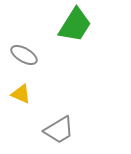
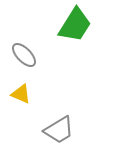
gray ellipse: rotated 16 degrees clockwise
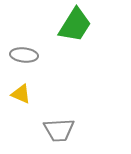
gray ellipse: rotated 40 degrees counterclockwise
gray trapezoid: rotated 28 degrees clockwise
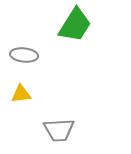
yellow triangle: rotated 30 degrees counterclockwise
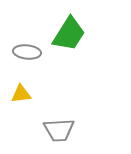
green trapezoid: moved 6 px left, 9 px down
gray ellipse: moved 3 px right, 3 px up
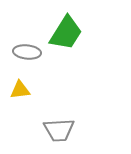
green trapezoid: moved 3 px left, 1 px up
yellow triangle: moved 1 px left, 4 px up
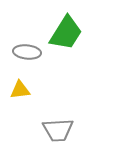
gray trapezoid: moved 1 px left
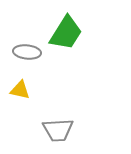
yellow triangle: rotated 20 degrees clockwise
